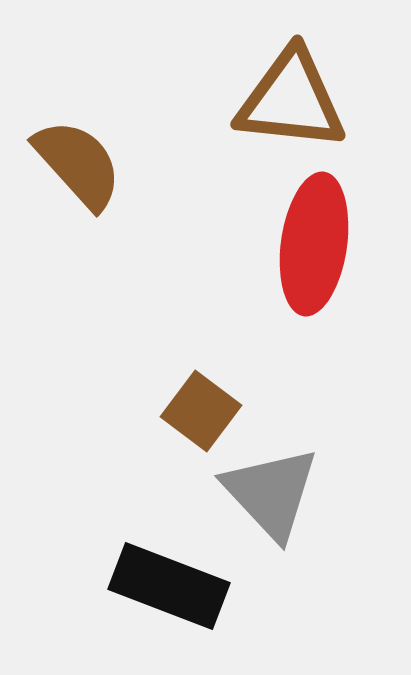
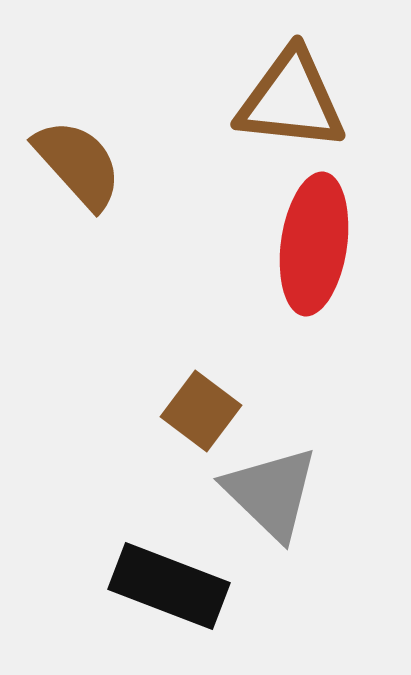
gray triangle: rotated 3 degrees counterclockwise
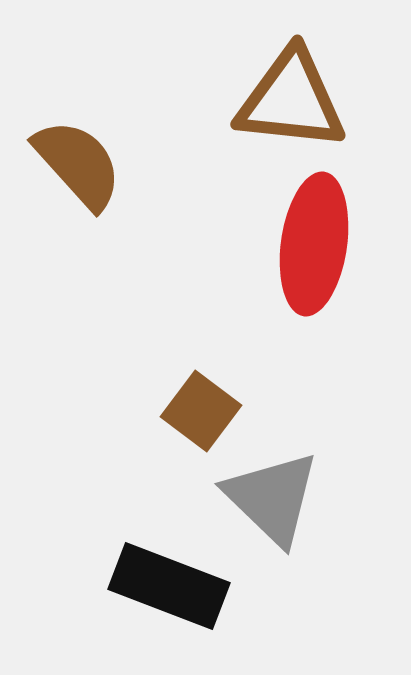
gray triangle: moved 1 px right, 5 px down
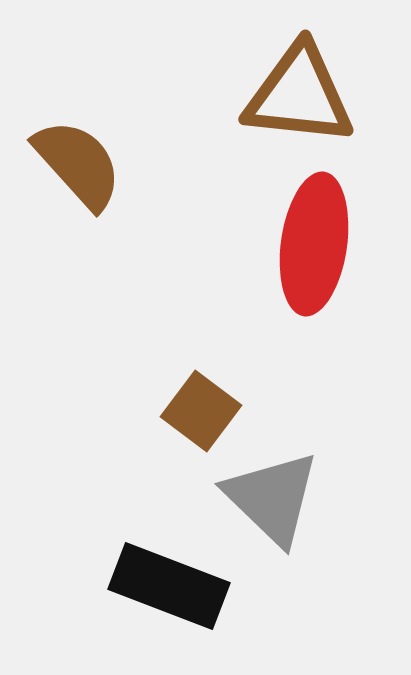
brown triangle: moved 8 px right, 5 px up
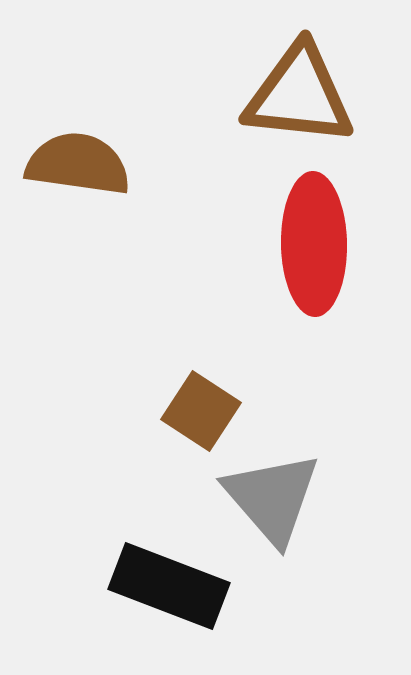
brown semicircle: rotated 40 degrees counterclockwise
red ellipse: rotated 9 degrees counterclockwise
brown square: rotated 4 degrees counterclockwise
gray triangle: rotated 5 degrees clockwise
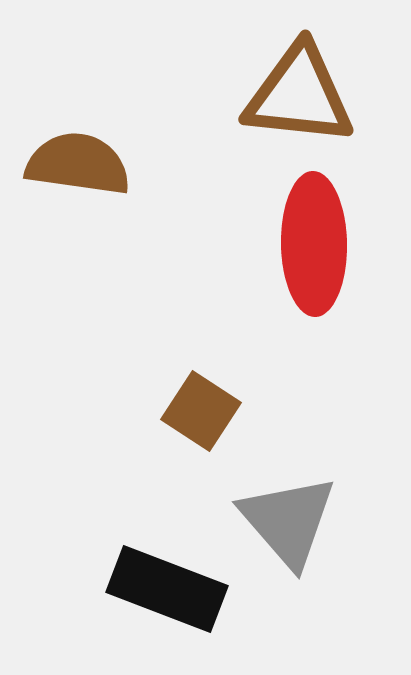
gray triangle: moved 16 px right, 23 px down
black rectangle: moved 2 px left, 3 px down
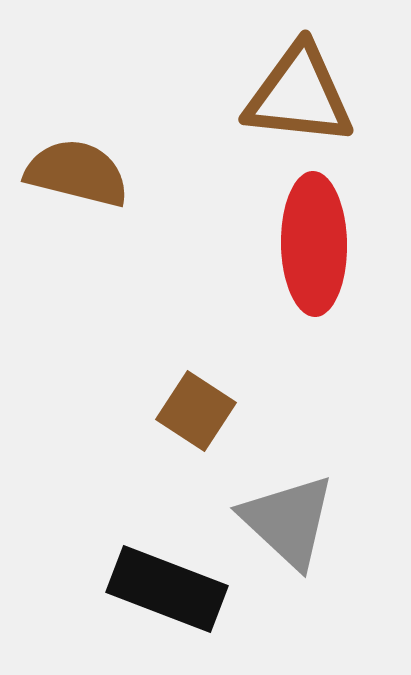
brown semicircle: moved 1 px left, 9 px down; rotated 6 degrees clockwise
brown square: moved 5 px left
gray triangle: rotated 6 degrees counterclockwise
